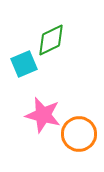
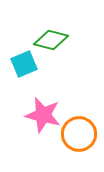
green diamond: rotated 40 degrees clockwise
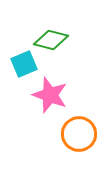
pink star: moved 7 px right, 20 px up; rotated 6 degrees clockwise
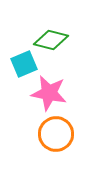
pink star: moved 1 px left, 2 px up; rotated 9 degrees counterclockwise
orange circle: moved 23 px left
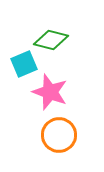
pink star: moved 1 px right, 1 px up; rotated 9 degrees clockwise
orange circle: moved 3 px right, 1 px down
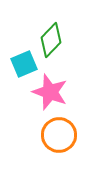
green diamond: rotated 60 degrees counterclockwise
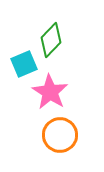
pink star: rotated 12 degrees clockwise
orange circle: moved 1 px right
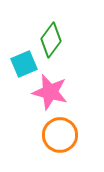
green diamond: rotated 8 degrees counterclockwise
pink star: rotated 18 degrees counterclockwise
